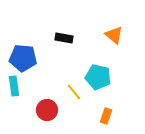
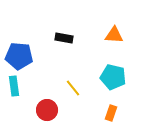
orange triangle: rotated 36 degrees counterclockwise
blue pentagon: moved 4 px left, 2 px up
cyan pentagon: moved 15 px right
yellow line: moved 1 px left, 4 px up
orange rectangle: moved 5 px right, 3 px up
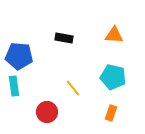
red circle: moved 2 px down
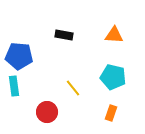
black rectangle: moved 3 px up
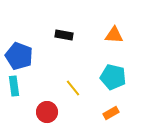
blue pentagon: rotated 16 degrees clockwise
orange rectangle: rotated 42 degrees clockwise
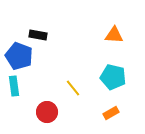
black rectangle: moved 26 px left
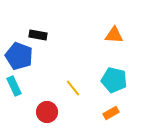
cyan pentagon: moved 1 px right, 3 px down
cyan rectangle: rotated 18 degrees counterclockwise
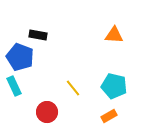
blue pentagon: moved 1 px right, 1 px down
cyan pentagon: moved 6 px down
orange rectangle: moved 2 px left, 3 px down
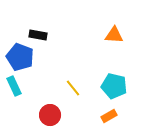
red circle: moved 3 px right, 3 px down
